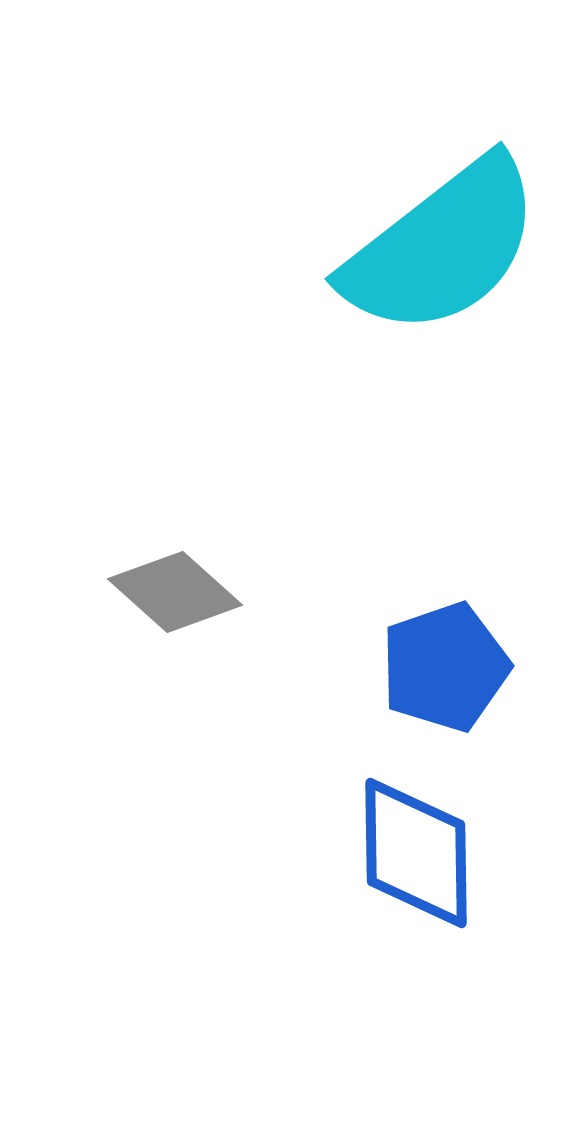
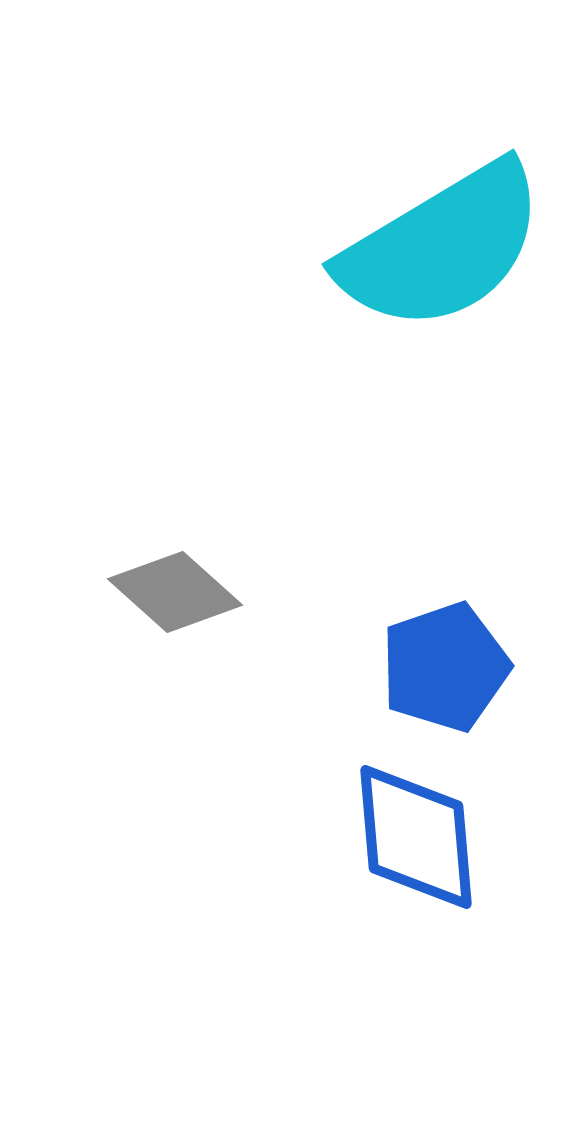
cyan semicircle: rotated 7 degrees clockwise
blue diamond: moved 16 px up; rotated 4 degrees counterclockwise
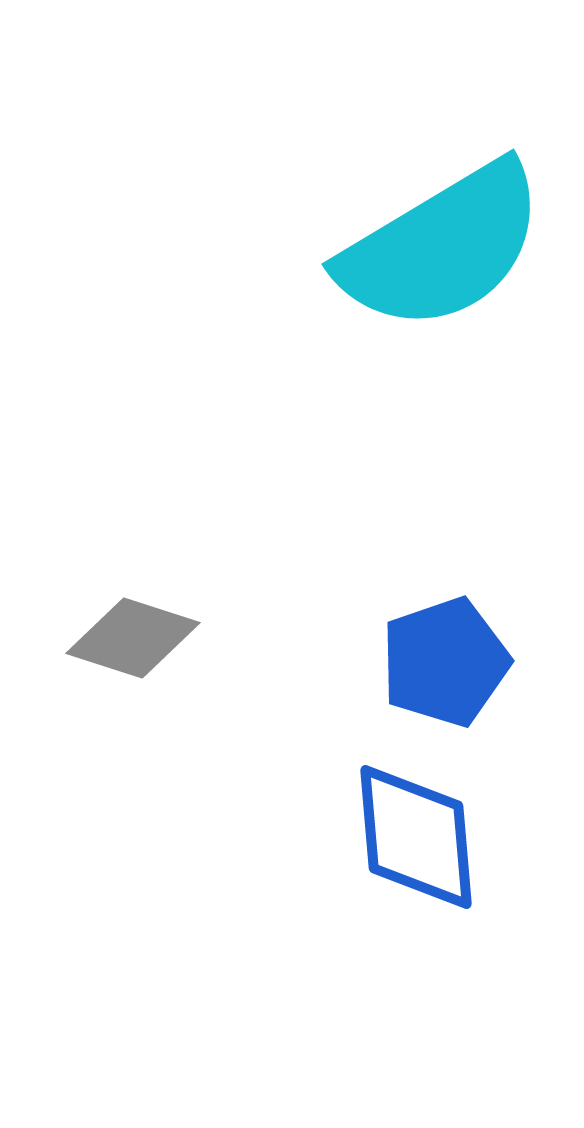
gray diamond: moved 42 px left, 46 px down; rotated 24 degrees counterclockwise
blue pentagon: moved 5 px up
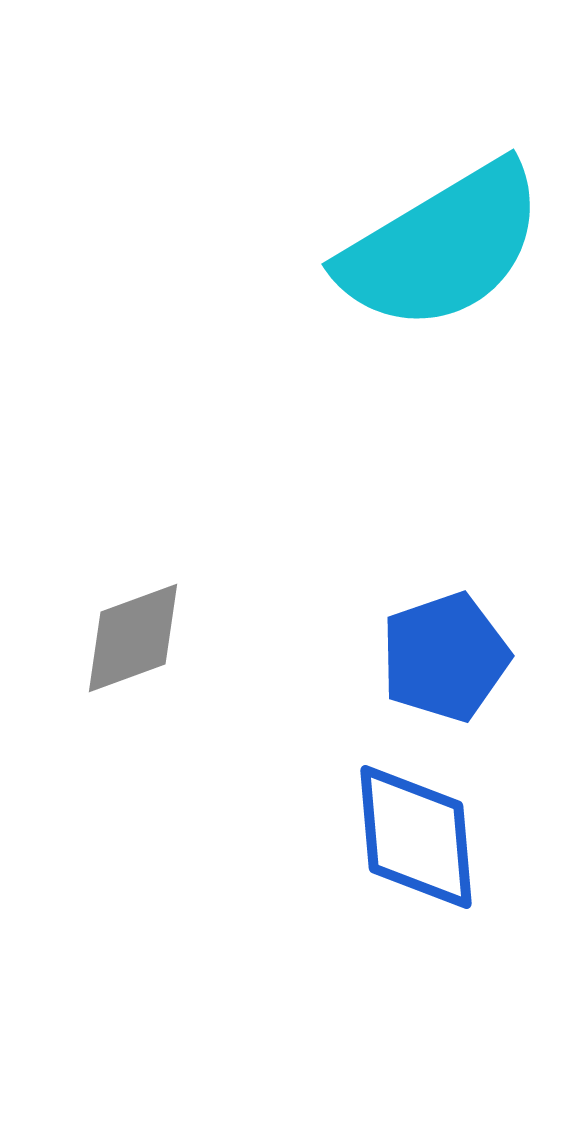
gray diamond: rotated 38 degrees counterclockwise
blue pentagon: moved 5 px up
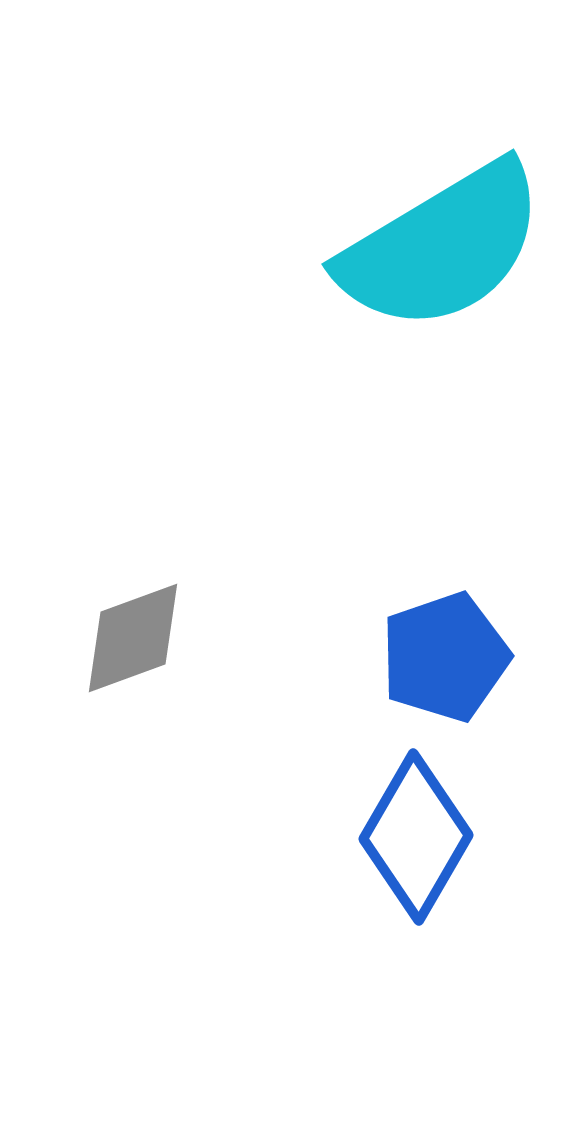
blue diamond: rotated 35 degrees clockwise
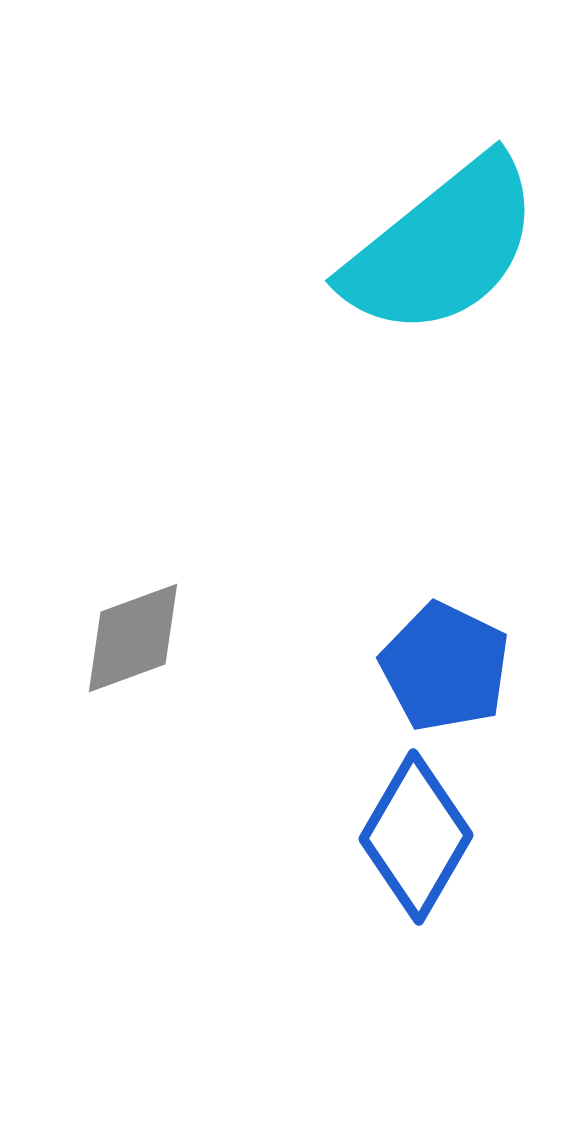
cyan semicircle: rotated 8 degrees counterclockwise
blue pentagon: moved 10 px down; rotated 27 degrees counterclockwise
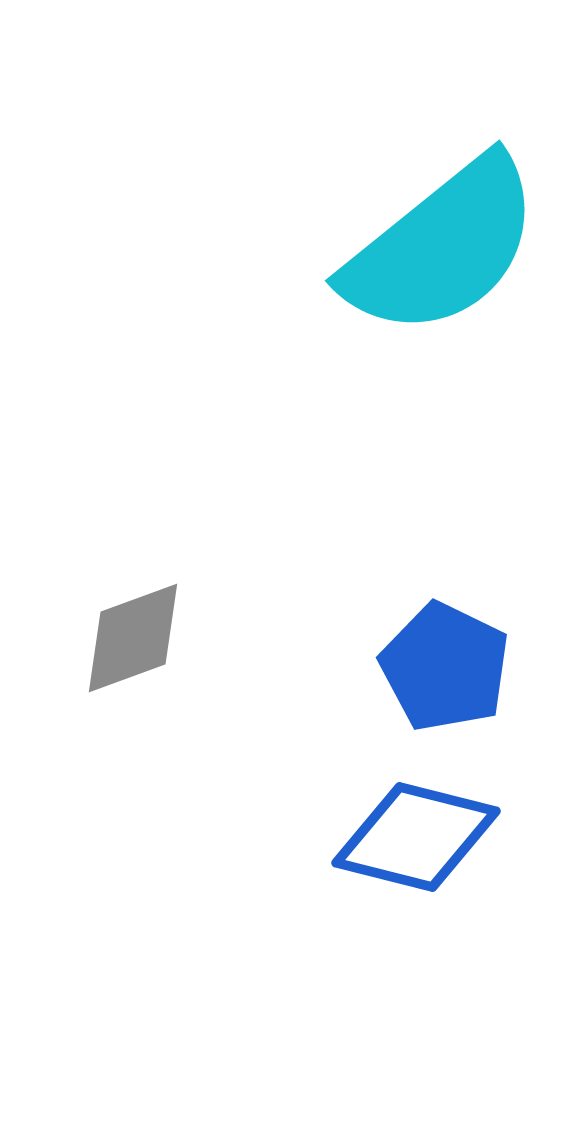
blue diamond: rotated 74 degrees clockwise
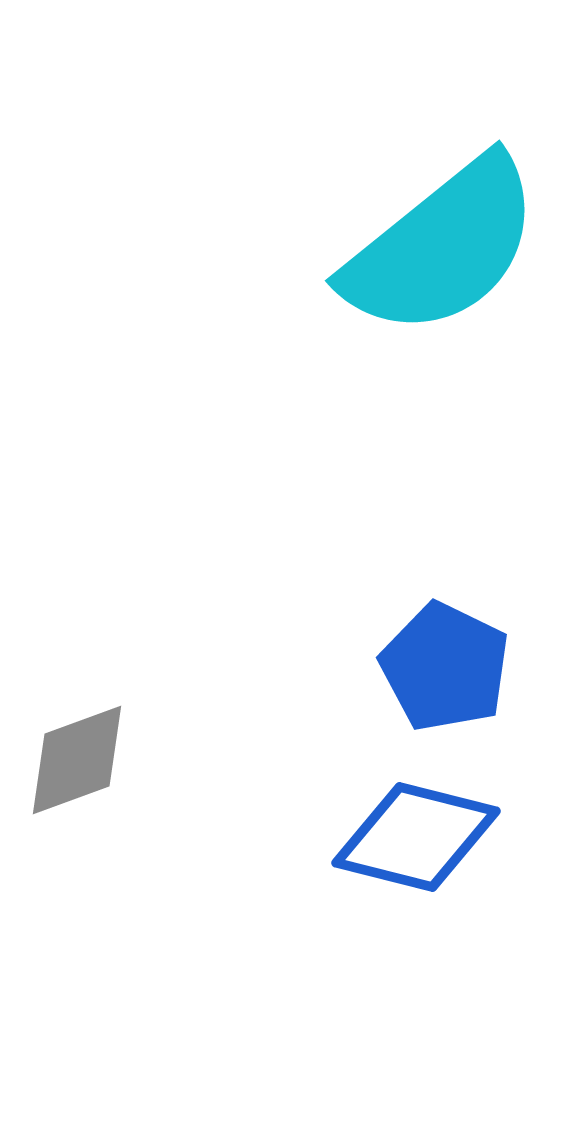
gray diamond: moved 56 px left, 122 px down
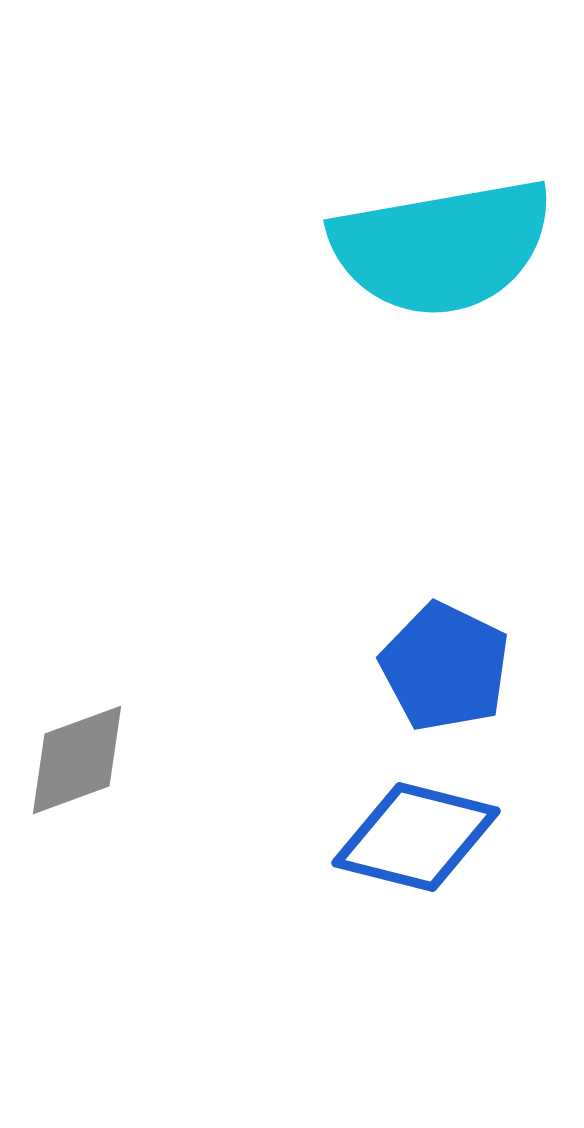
cyan semicircle: rotated 29 degrees clockwise
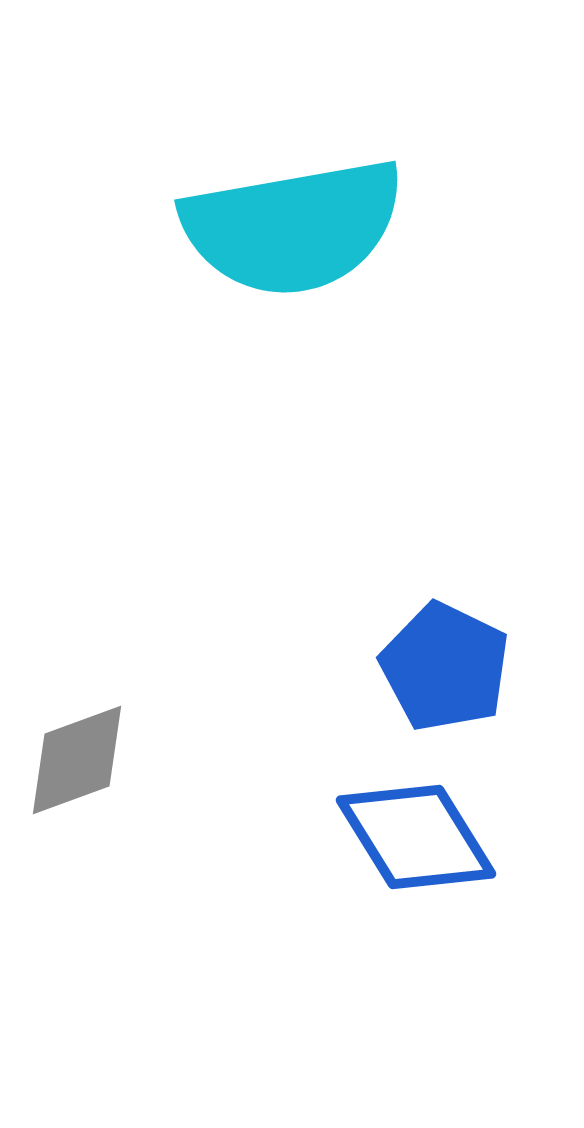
cyan semicircle: moved 149 px left, 20 px up
blue diamond: rotated 44 degrees clockwise
